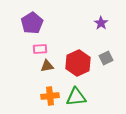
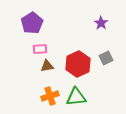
red hexagon: moved 1 px down
orange cross: rotated 12 degrees counterclockwise
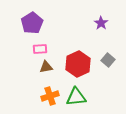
gray square: moved 2 px right, 2 px down; rotated 24 degrees counterclockwise
brown triangle: moved 1 px left, 1 px down
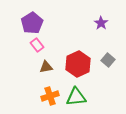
pink rectangle: moved 3 px left, 4 px up; rotated 56 degrees clockwise
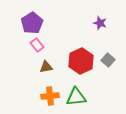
purple star: moved 1 px left; rotated 16 degrees counterclockwise
red hexagon: moved 3 px right, 3 px up
orange cross: rotated 12 degrees clockwise
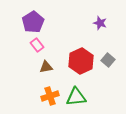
purple pentagon: moved 1 px right, 1 px up
orange cross: rotated 12 degrees counterclockwise
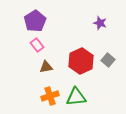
purple pentagon: moved 2 px right, 1 px up
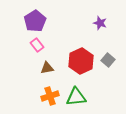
brown triangle: moved 1 px right, 1 px down
